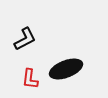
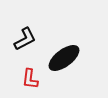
black ellipse: moved 2 px left, 11 px up; rotated 16 degrees counterclockwise
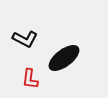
black L-shape: rotated 55 degrees clockwise
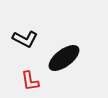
red L-shape: moved 2 px down; rotated 15 degrees counterclockwise
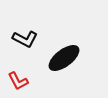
red L-shape: moved 12 px left; rotated 20 degrees counterclockwise
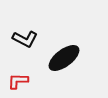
red L-shape: rotated 120 degrees clockwise
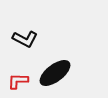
black ellipse: moved 9 px left, 15 px down
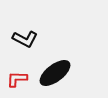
red L-shape: moved 1 px left, 2 px up
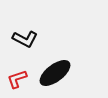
red L-shape: rotated 20 degrees counterclockwise
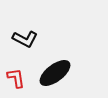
red L-shape: moved 1 px left, 1 px up; rotated 100 degrees clockwise
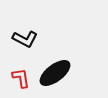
red L-shape: moved 5 px right
